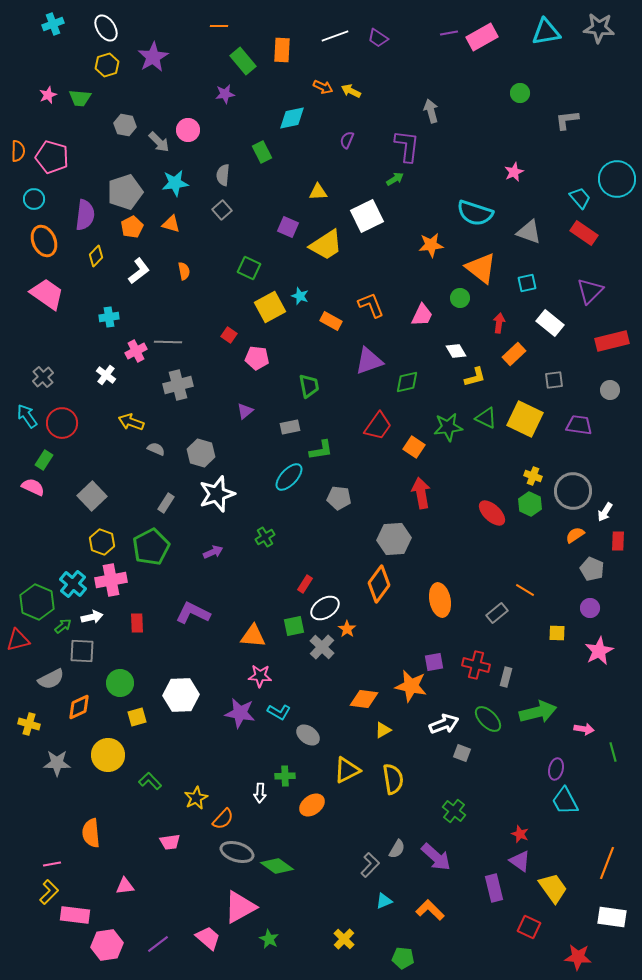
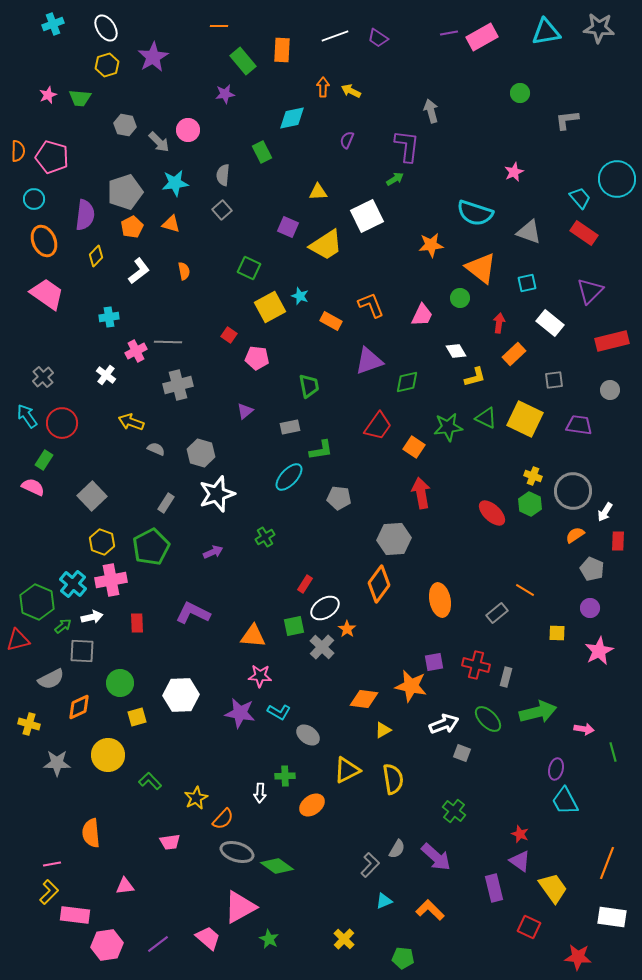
orange arrow at (323, 87): rotated 114 degrees counterclockwise
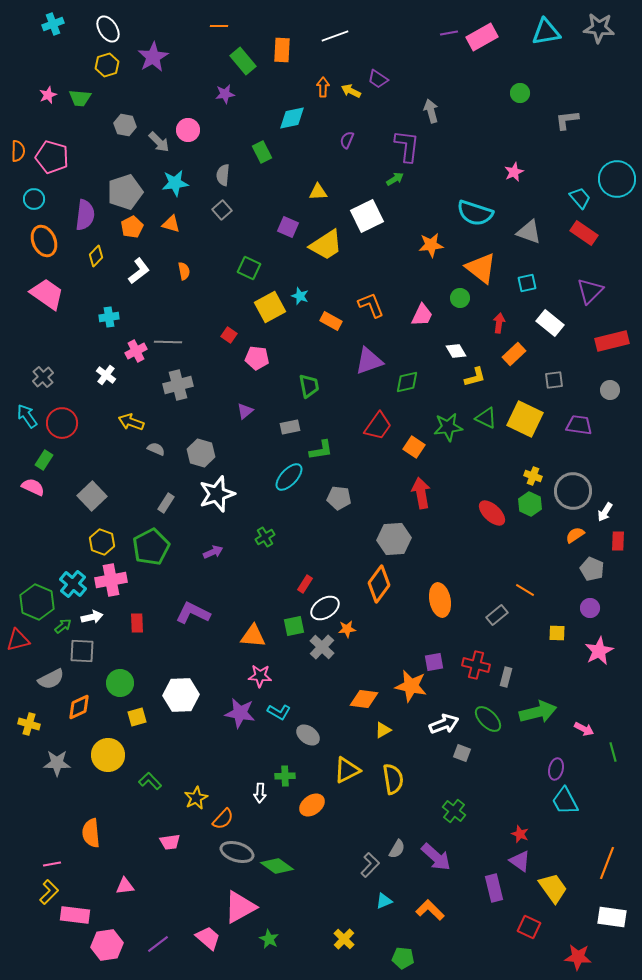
white ellipse at (106, 28): moved 2 px right, 1 px down
purple trapezoid at (378, 38): moved 41 px down
gray rectangle at (497, 613): moved 2 px down
orange star at (347, 629): rotated 30 degrees clockwise
pink arrow at (584, 729): rotated 18 degrees clockwise
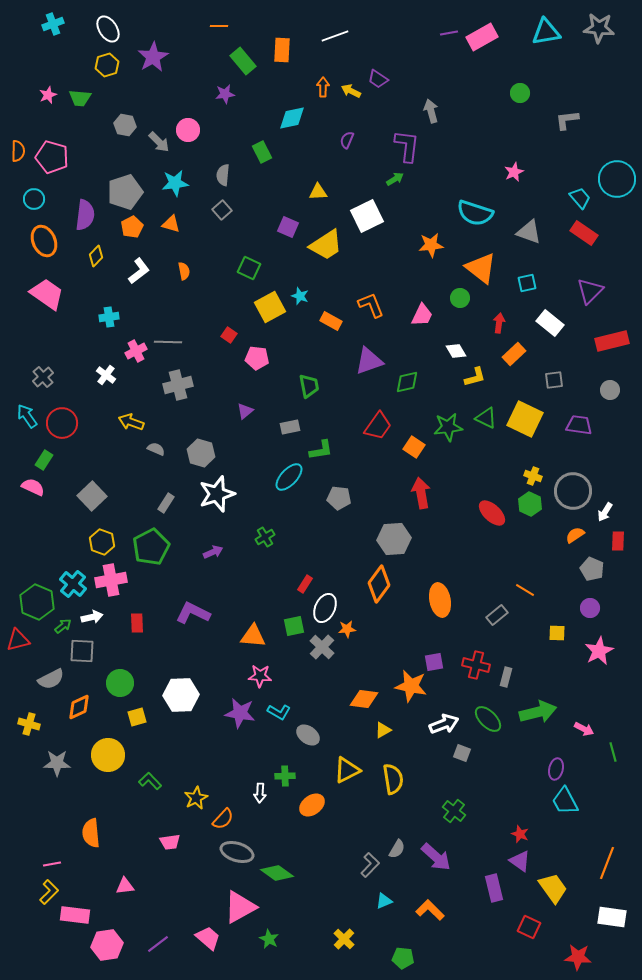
white ellipse at (325, 608): rotated 32 degrees counterclockwise
green diamond at (277, 866): moved 7 px down
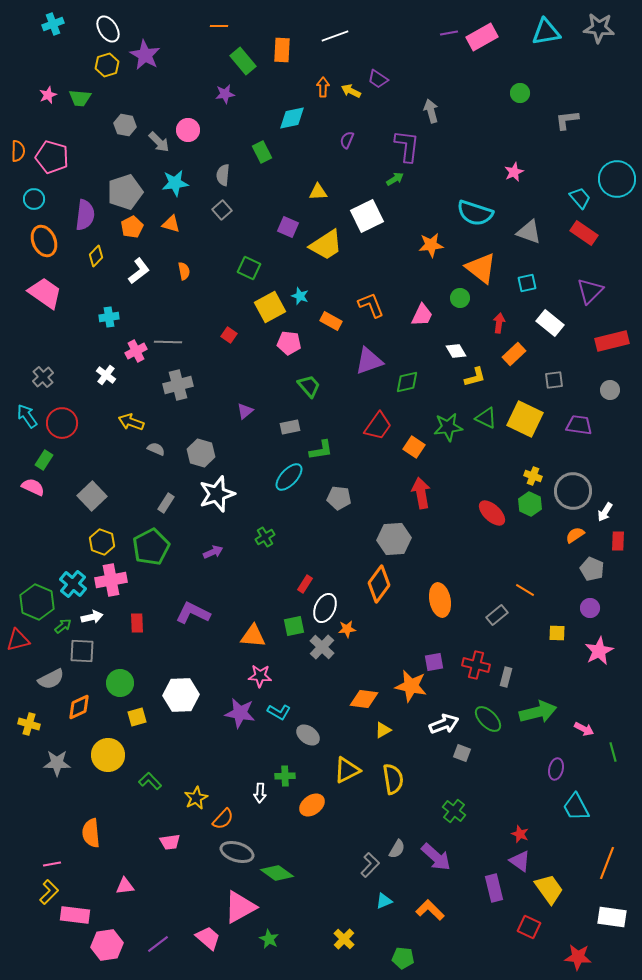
purple star at (153, 57): moved 8 px left, 2 px up; rotated 12 degrees counterclockwise
pink trapezoid at (47, 294): moved 2 px left, 1 px up
pink pentagon at (257, 358): moved 32 px right, 15 px up
green trapezoid at (309, 386): rotated 30 degrees counterclockwise
cyan trapezoid at (565, 801): moved 11 px right, 6 px down
yellow trapezoid at (553, 888): moved 4 px left, 1 px down
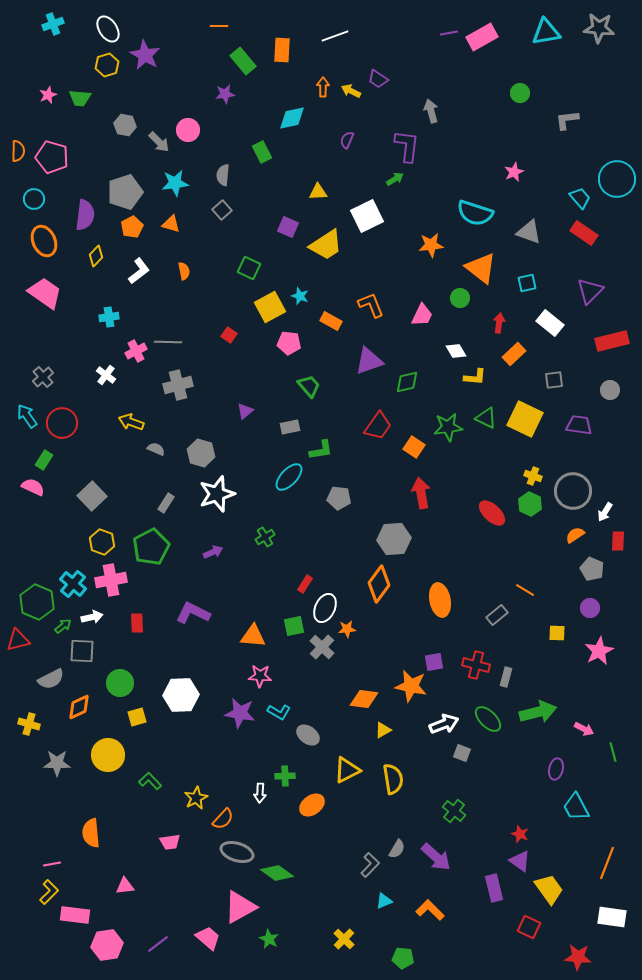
yellow L-shape at (475, 377): rotated 20 degrees clockwise
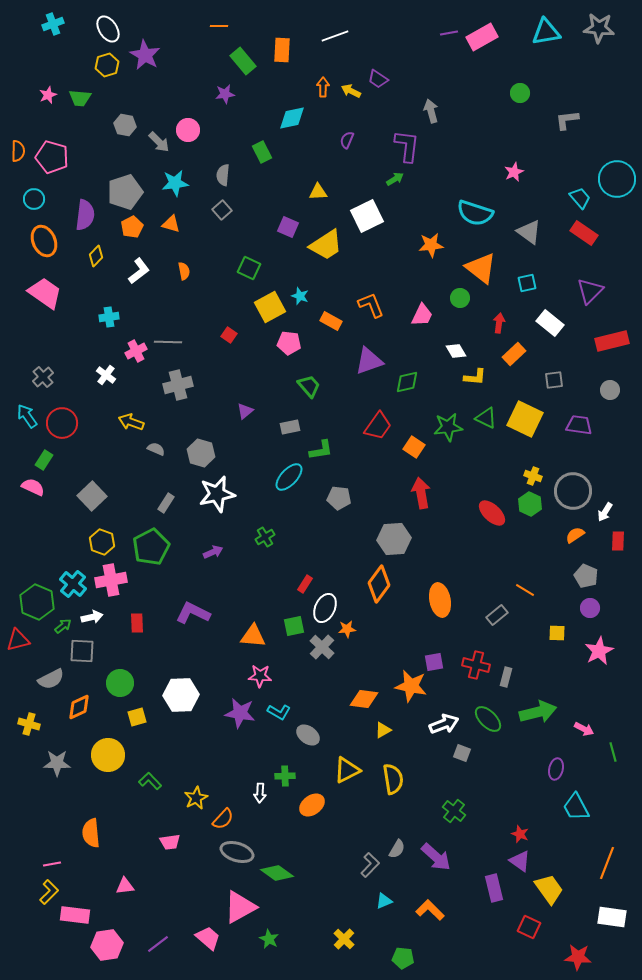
gray triangle at (529, 232): rotated 16 degrees clockwise
white star at (217, 494): rotated 6 degrees clockwise
gray pentagon at (592, 569): moved 6 px left, 7 px down
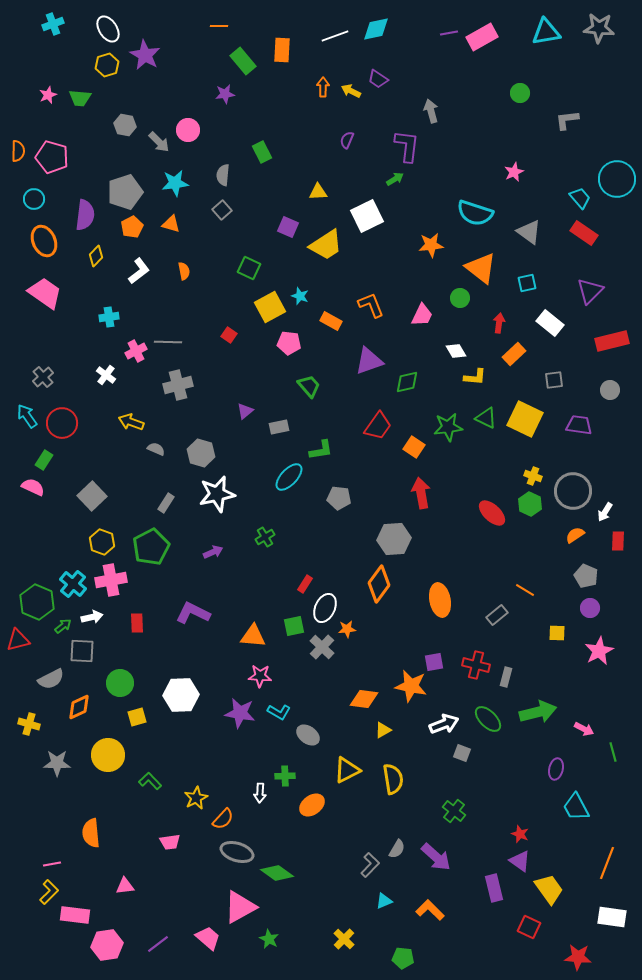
cyan diamond at (292, 118): moved 84 px right, 89 px up
gray rectangle at (290, 427): moved 11 px left
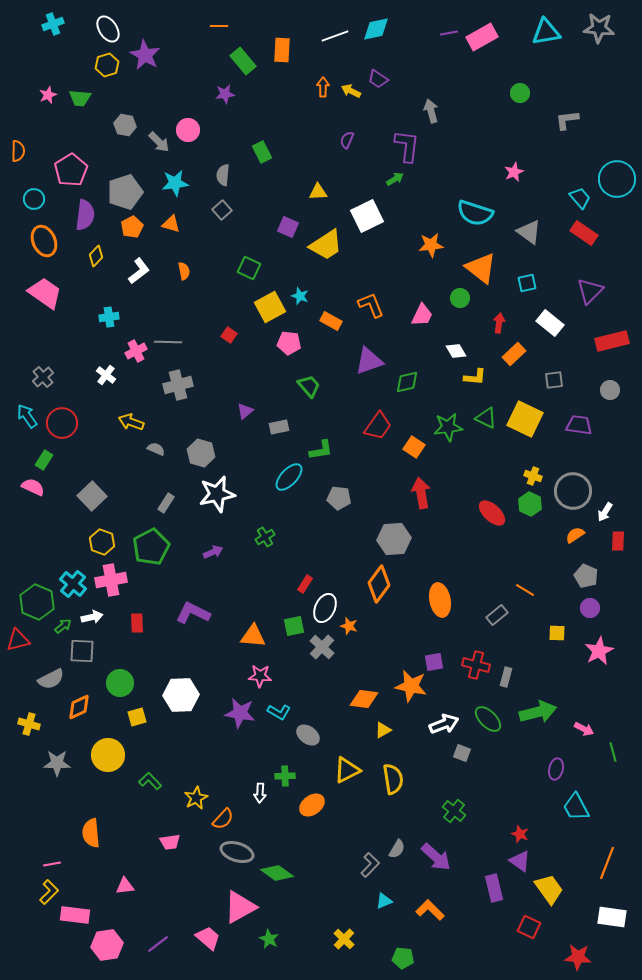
pink pentagon at (52, 157): moved 19 px right, 13 px down; rotated 24 degrees clockwise
orange star at (347, 629): moved 2 px right, 3 px up; rotated 24 degrees clockwise
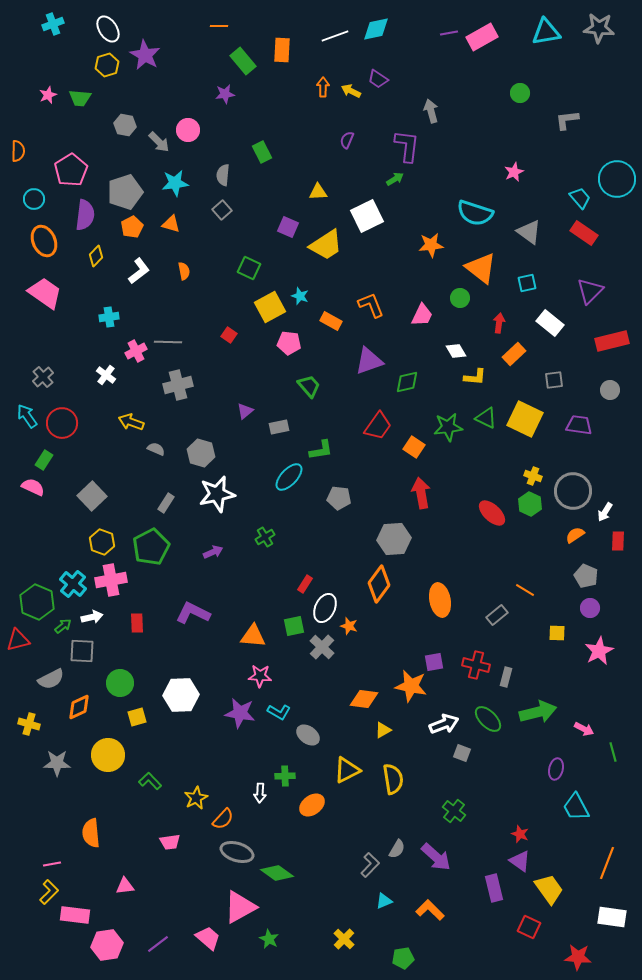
green pentagon at (403, 958): rotated 15 degrees counterclockwise
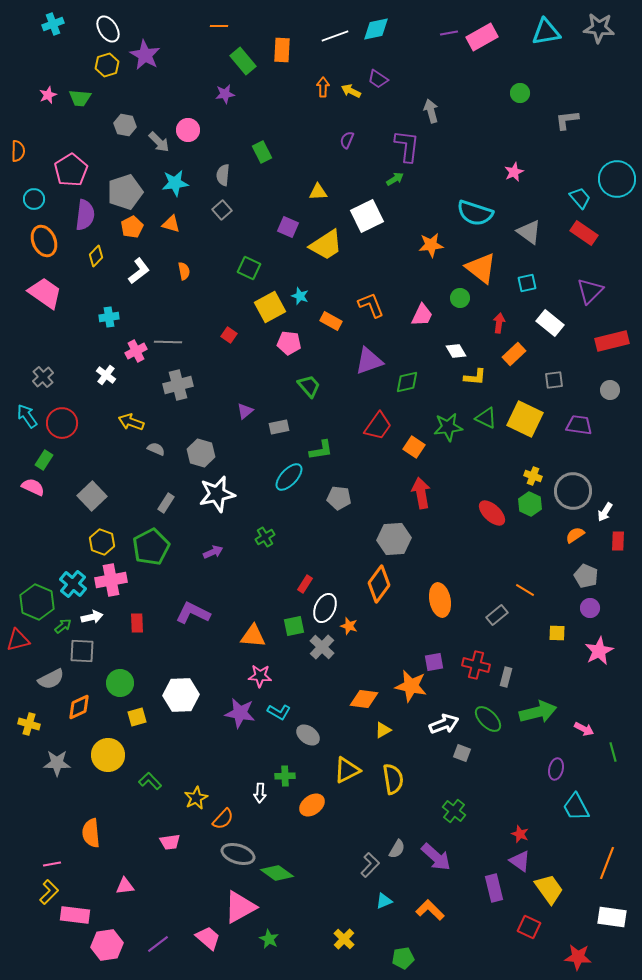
gray ellipse at (237, 852): moved 1 px right, 2 px down
